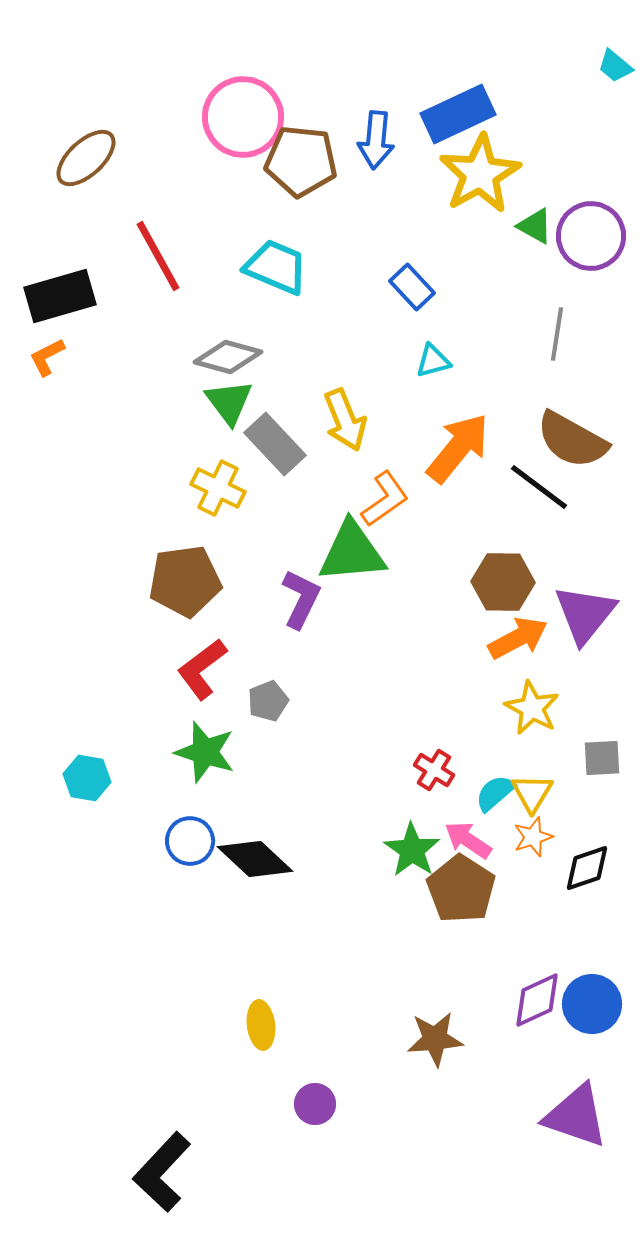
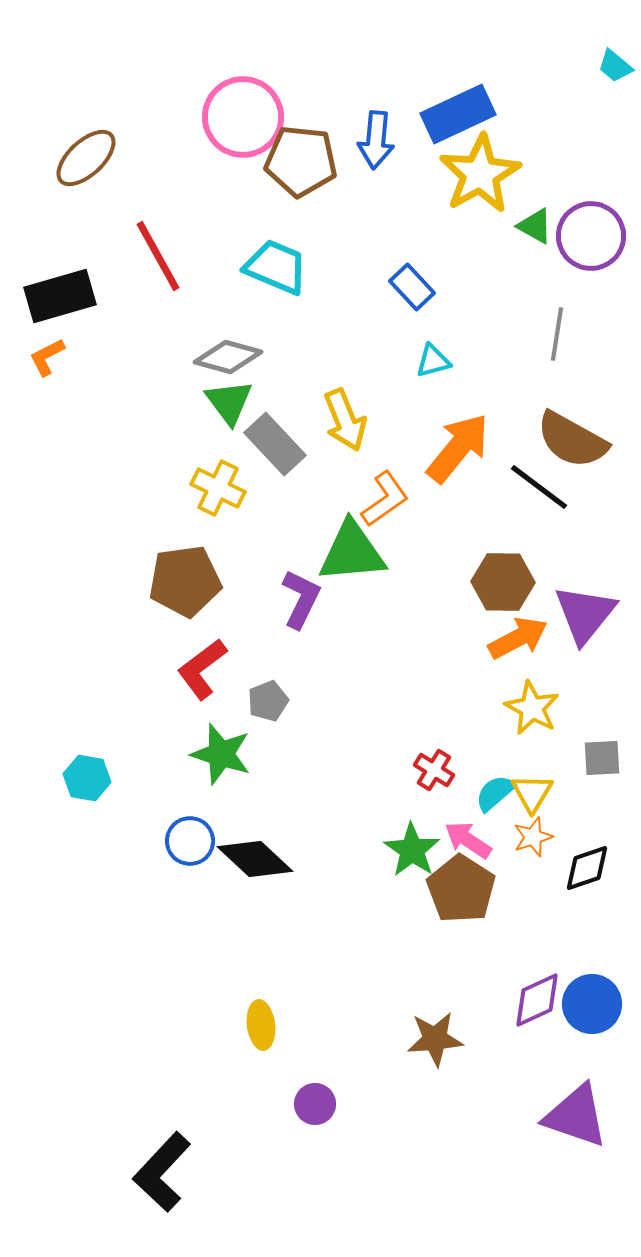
green star at (205, 752): moved 16 px right, 2 px down
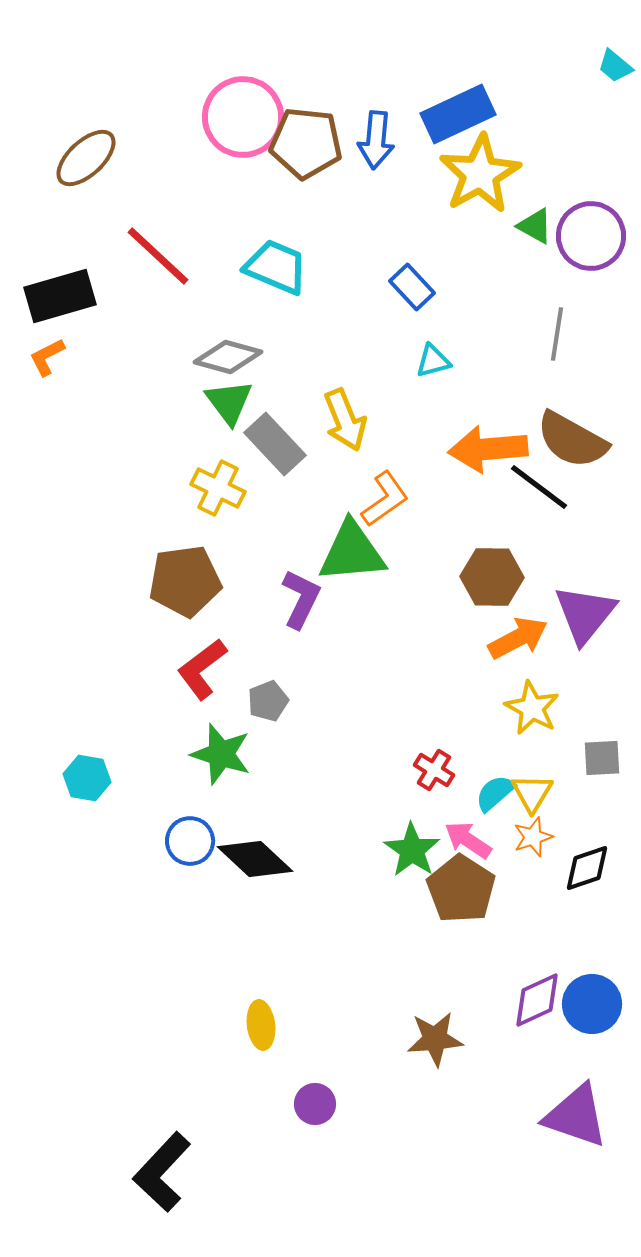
brown pentagon at (301, 161): moved 5 px right, 18 px up
red line at (158, 256): rotated 18 degrees counterclockwise
orange arrow at (458, 448): moved 30 px right, 1 px down; rotated 134 degrees counterclockwise
brown hexagon at (503, 582): moved 11 px left, 5 px up
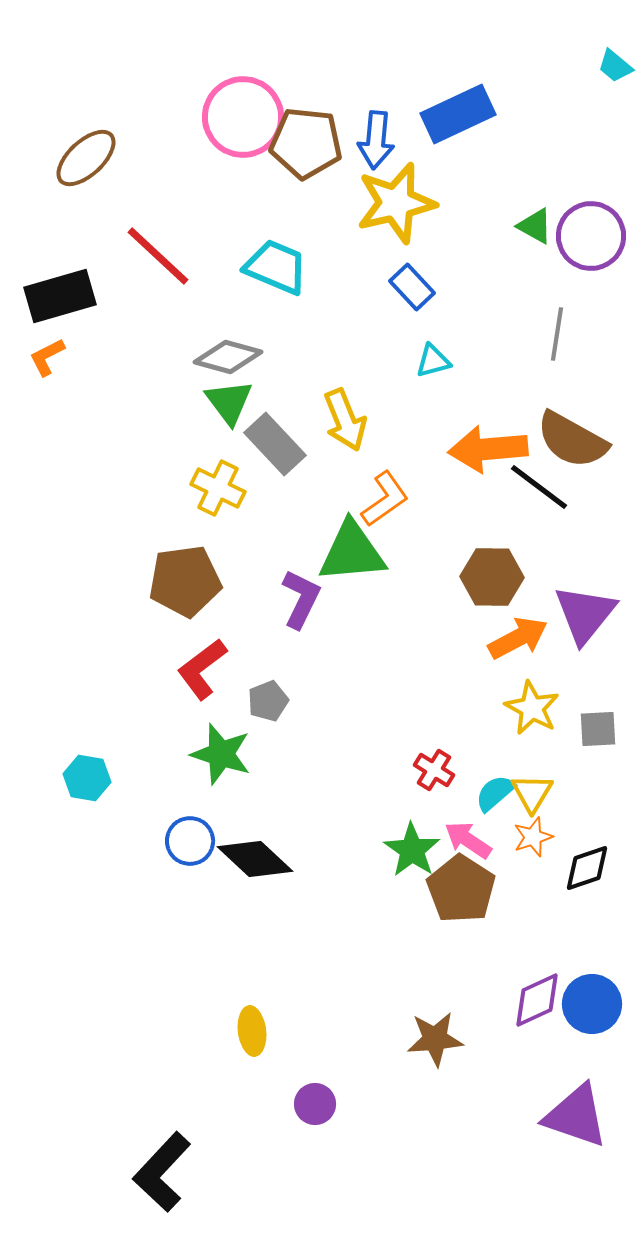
yellow star at (480, 174): moved 84 px left, 29 px down; rotated 16 degrees clockwise
gray square at (602, 758): moved 4 px left, 29 px up
yellow ellipse at (261, 1025): moved 9 px left, 6 px down
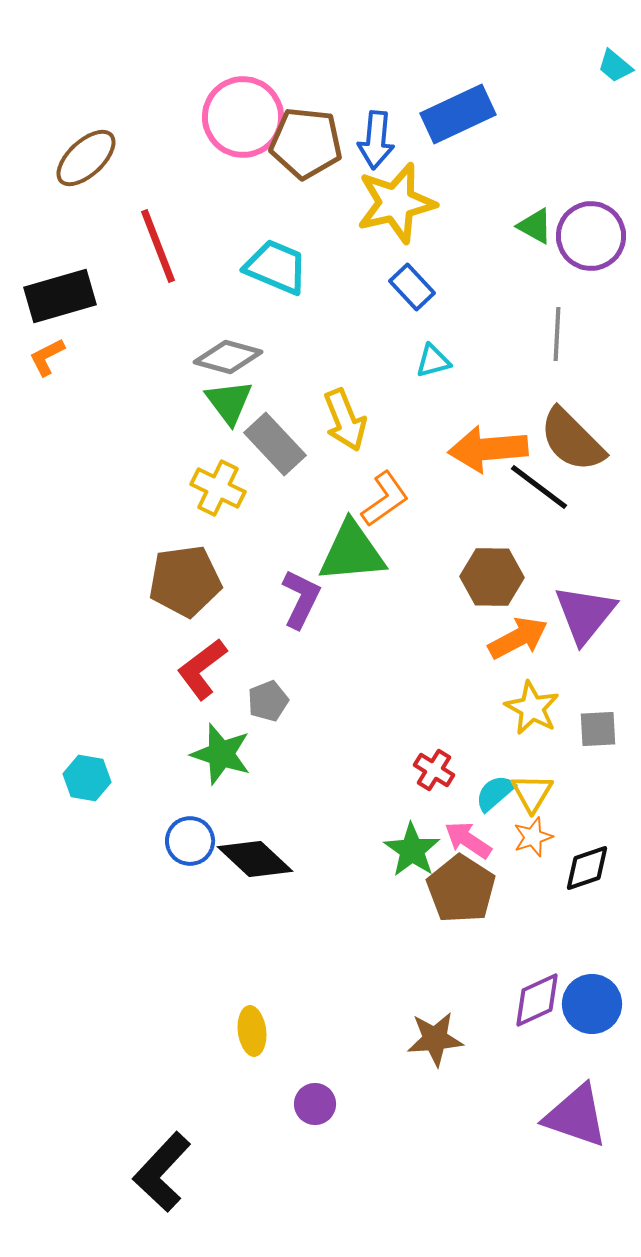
red line at (158, 256): moved 10 px up; rotated 26 degrees clockwise
gray line at (557, 334): rotated 6 degrees counterclockwise
brown semicircle at (572, 440): rotated 16 degrees clockwise
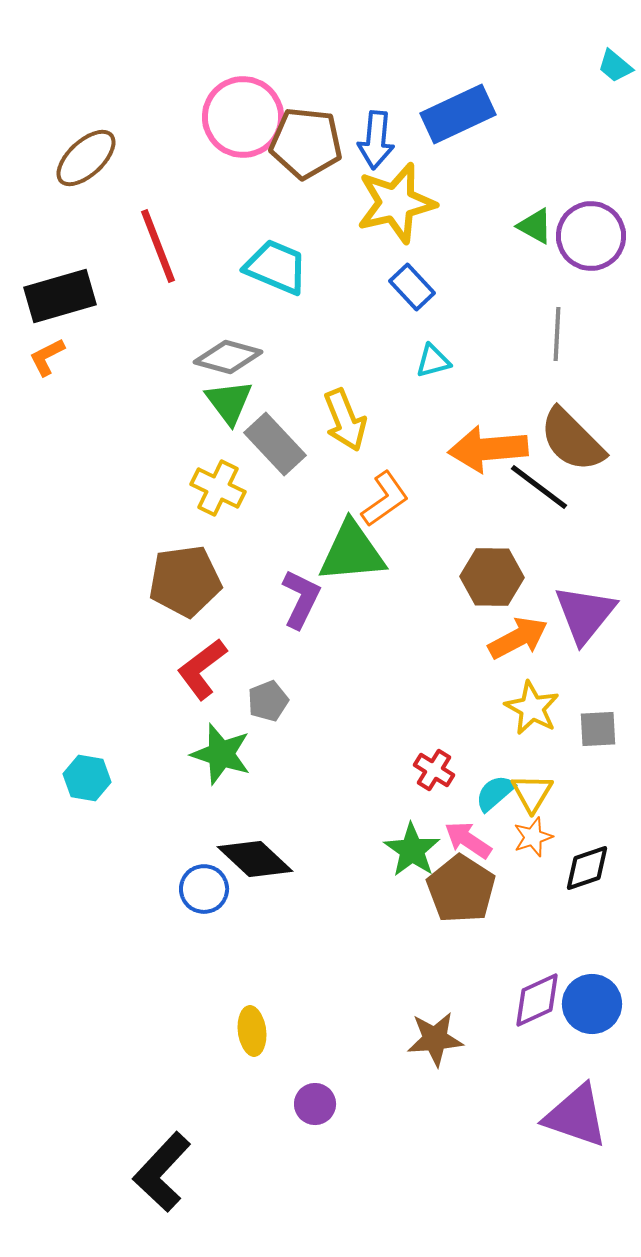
blue circle at (190, 841): moved 14 px right, 48 px down
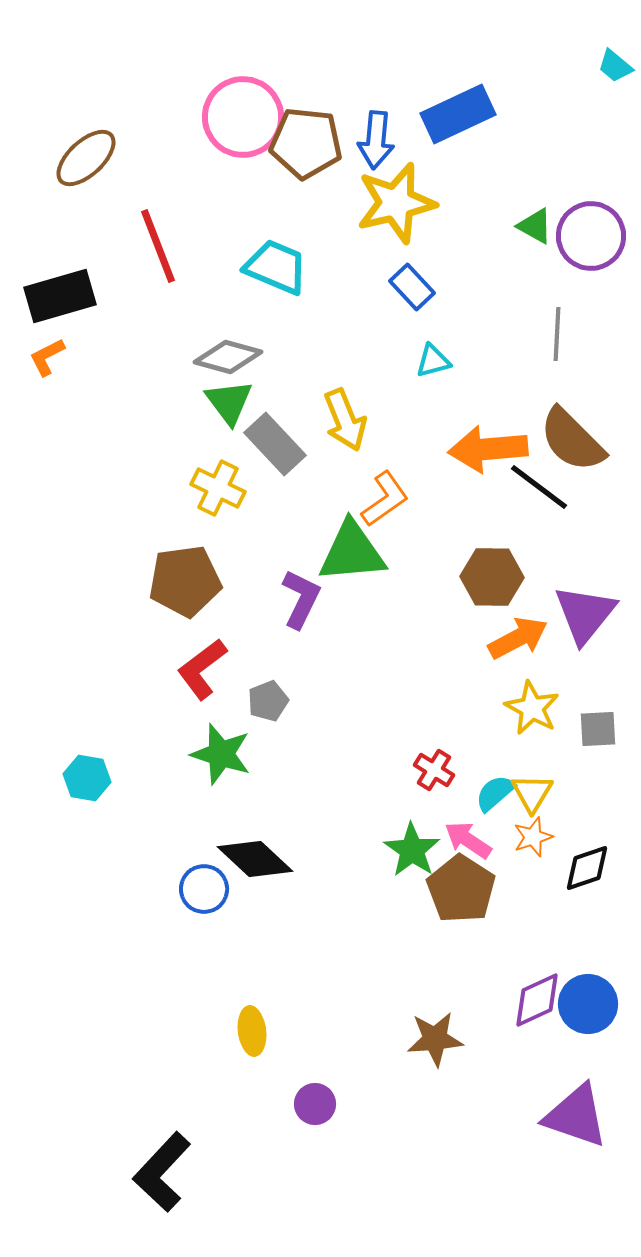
blue circle at (592, 1004): moved 4 px left
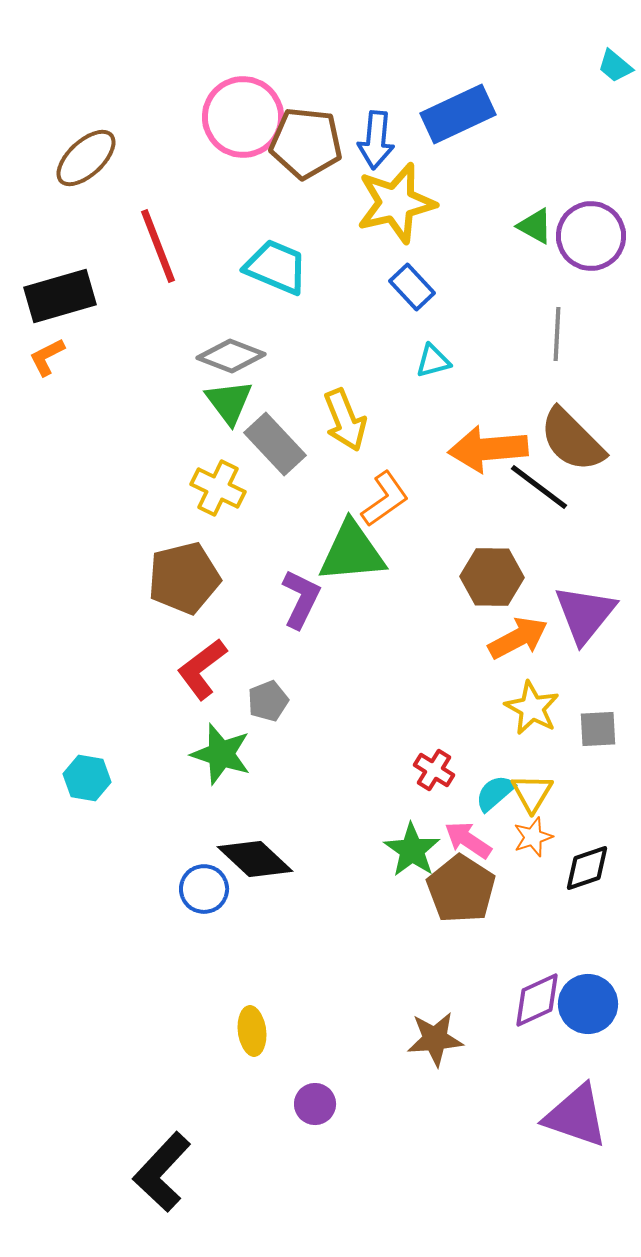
gray diamond at (228, 357): moved 3 px right, 1 px up; rotated 6 degrees clockwise
brown pentagon at (185, 581): moved 1 px left, 3 px up; rotated 6 degrees counterclockwise
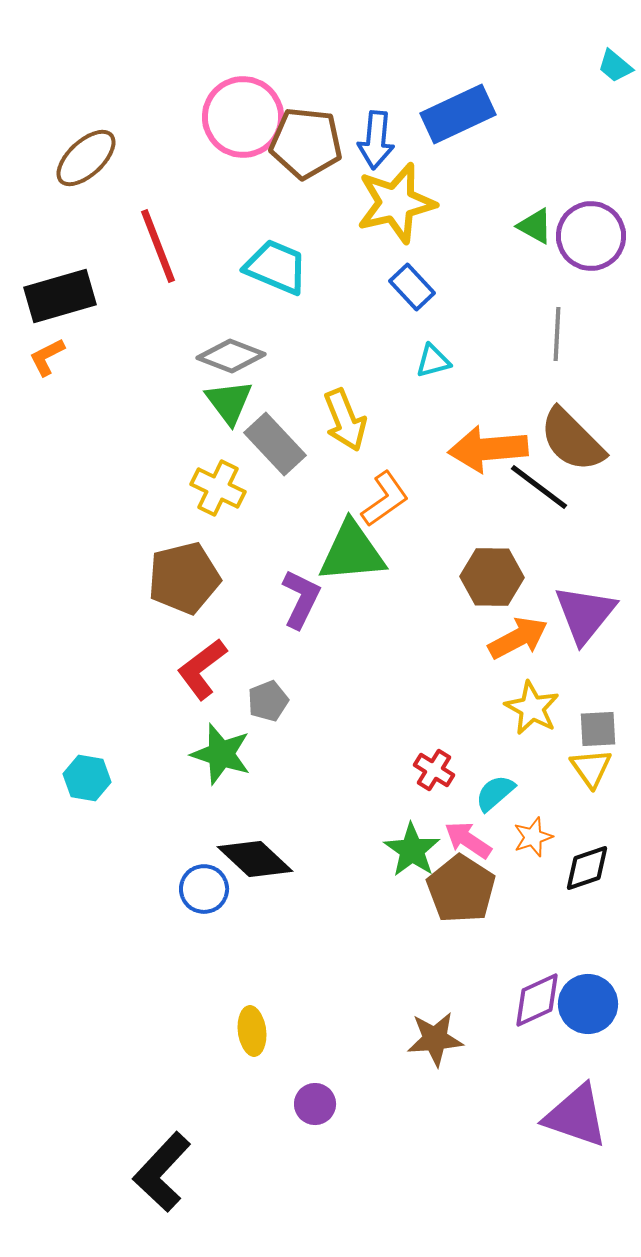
yellow triangle at (532, 793): moved 59 px right, 25 px up; rotated 6 degrees counterclockwise
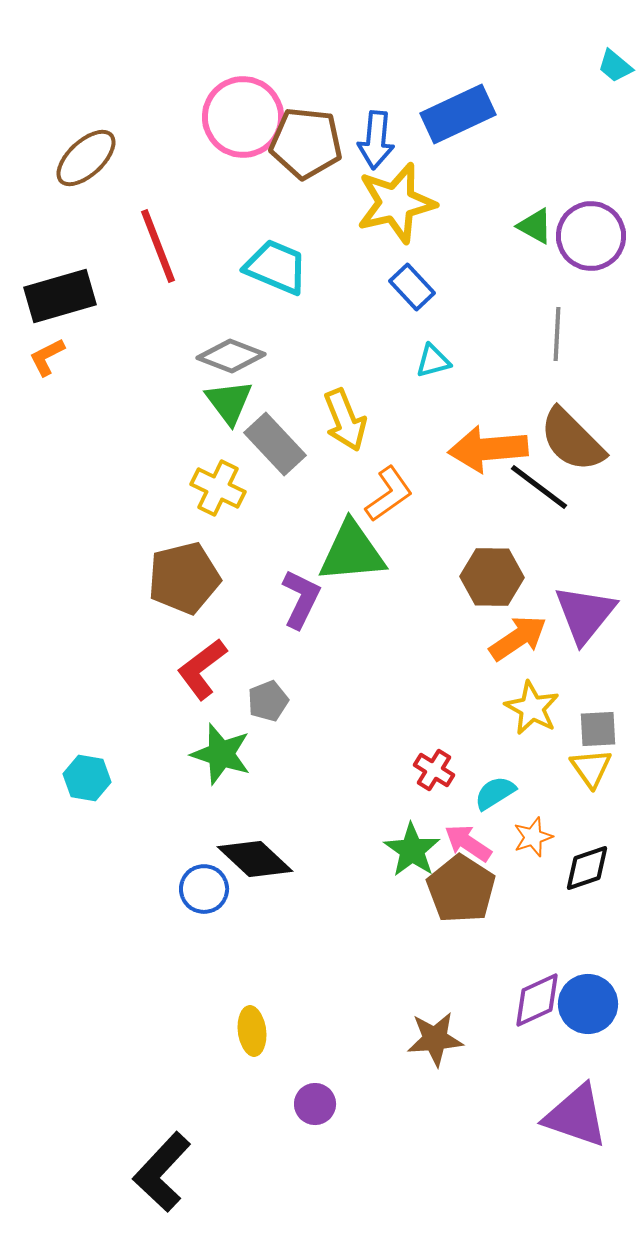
orange L-shape at (385, 499): moved 4 px right, 5 px up
orange arrow at (518, 638): rotated 6 degrees counterclockwise
cyan semicircle at (495, 793): rotated 9 degrees clockwise
pink arrow at (468, 840): moved 3 px down
